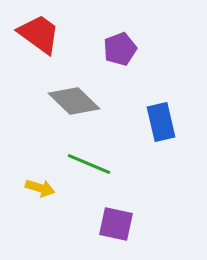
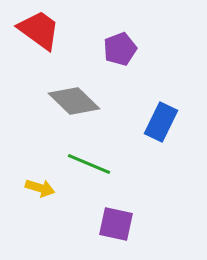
red trapezoid: moved 4 px up
blue rectangle: rotated 39 degrees clockwise
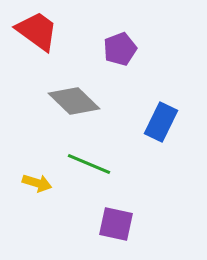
red trapezoid: moved 2 px left, 1 px down
yellow arrow: moved 3 px left, 5 px up
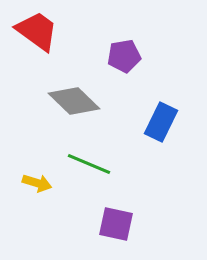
purple pentagon: moved 4 px right, 7 px down; rotated 12 degrees clockwise
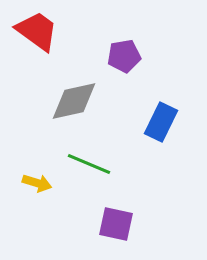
gray diamond: rotated 57 degrees counterclockwise
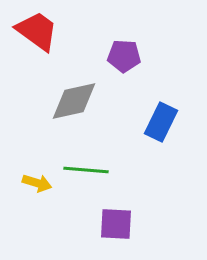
purple pentagon: rotated 12 degrees clockwise
green line: moved 3 px left, 6 px down; rotated 18 degrees counterclockwise
purple square: rotated 9 degrees counterclockwise
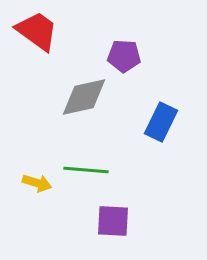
gray diamond: moved 10 px right, 4 px up
purple square: moved 3 px left, 3 px up
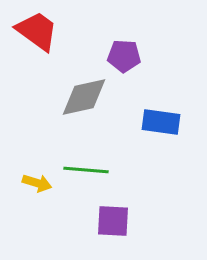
blue rectangle: rotated 72 degrees clockwise
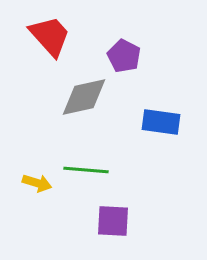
red trapezoid: moved 13 px right, 5 px down; rotated 12 degrees clockwise
purple pentagon: rotated 24 degrees clockwise
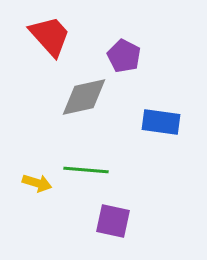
purple square: rotated 9 degrees clockwise
